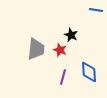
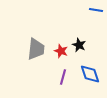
black star: moved 8 px right, 10 px down
red star: moved 1 px right, 1 px down
blue diamond: moved 1 px right, 2 px down; rotated 15 degrees counterclockwise
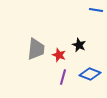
red star: moved 2 px left, 4 px down
blue diamond: rotated 50 degrees counterclockwise
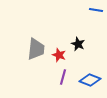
black star: moved 1 px left, 1 px up
blue diamond: moved 6 px down
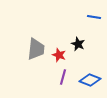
blue line: moved 2 px left, 7 px down
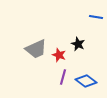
blue line: moved 2 px right
gray trapezoid: rotated 60 degrees clockwise
blue diamond: moved 4 px left, 1 px down; rotated 15 degrees clockwise
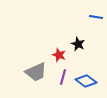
gray trapezoid: moved 23 px down
